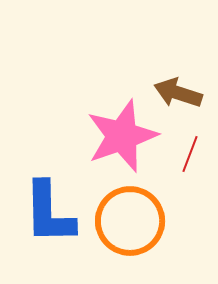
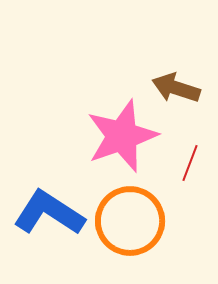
brown arrow: moved 2 px left, 5 px up
red line: moved 9 px down
blue L-shape: rotated 124 degrees clockwise
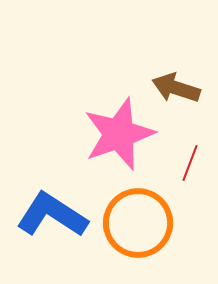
pink star: moved 3 px left, 2 px up
blue L-shape: moved 3 px right, 2 px down
orange circle: moved 8 px right, 2 px down
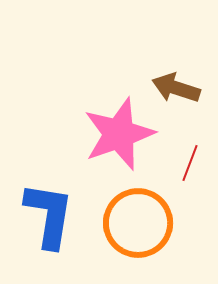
blue L-shape: moved 3 px left; rotated 66 degrees clockwise
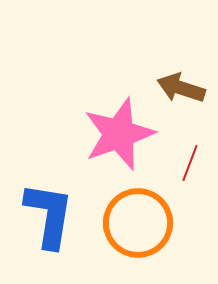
brown arrow: moved 5 px right
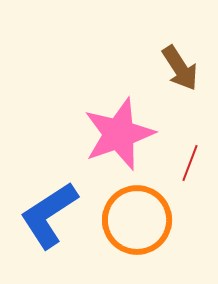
brown arrow: moved 1 px left, 20 px up; rotated 141 degrees counterclockwise
blue L-shape: rotated 132 degrees counterclockwise
orange circle: moved 1 px left, 3 px up
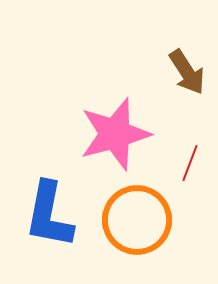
brown arrow: moved 7 px right, 4 px down
pink star: moved 4 px left; rotated 4 degrees clockwise
blue L-shape: rotated 46 degrees counterclockwise
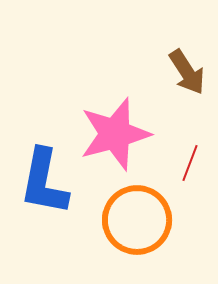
blue L-shape: moved 5 px left, 33 px up
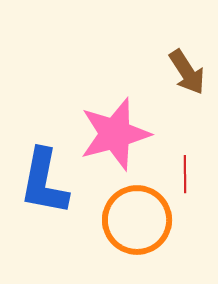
red line: moved 5 px left, 11 px down; rotated 21 degrees counterclockwise
